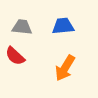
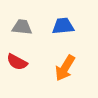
red semicircle: moved 2 px right, 6 px down; rotated 15 degrees counterclockwise
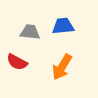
gray trapezoid: moved 8 px right, 5 px down
orange arrow: moved 3 px left, 1 px up
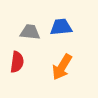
blue trapezoid: moved 2 px left, 1 px down
red semicircle: rotated 110 degrees counterclockwise
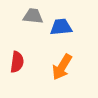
gray trapezoid: moved 3 px right, 16 px up
